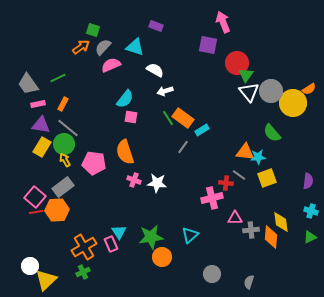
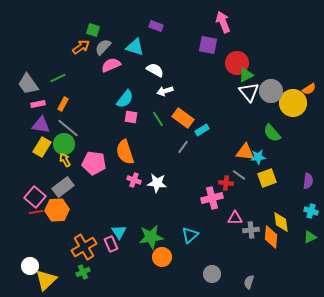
green triangle at (246, 75): rotated 28 degrees clockwise
green line at (168, 118): moved 10 px left, 1 px down
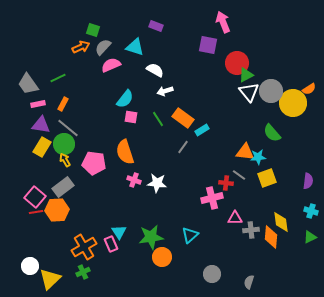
orange arrow at (81, 47): rotated 12 degrees clockwise
yellow triangle at (46, 280): moved 4 px right, 1 px up
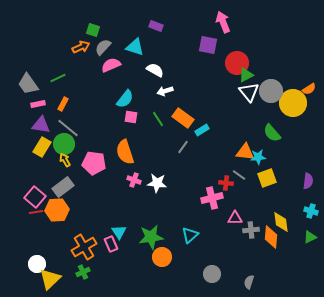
white circle at (30, 266): moved 7 px right, 2 px up
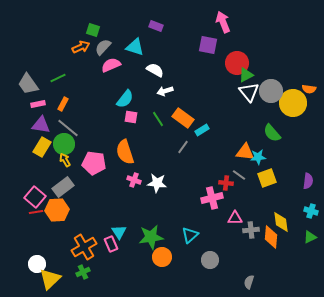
orange semicircle at (309, 89): rotated 40 degrees clockwise
gray circle at (212, 274): moved 2 px left, 14 px up
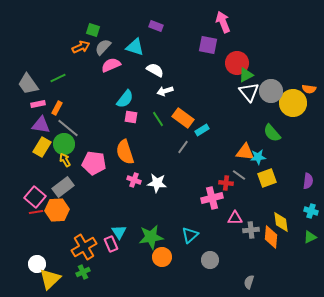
orange rectangle at (63, 104): moved 6 px left, 4 px down
